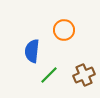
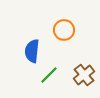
brown cross: rotated 15 degrees counterclockwise
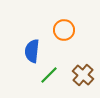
brown cross: moved 1 px left; rotated 10 degrees counterclockwise
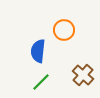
blue semicircle: moved 6 px right
green line: moved 8 px left, 7 px down
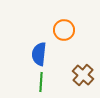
blue semicircle: moved 1 px right, 3 px down
green line: rotated 42 degrees counterclockwise
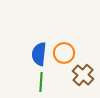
orange circle: moved 23 px down
